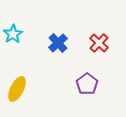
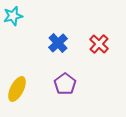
cyan star: moved 18 px up; rotated 18 degrees clockwise
red cross: moved 1 px down
purple pentagon: moved 22 px left
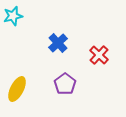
red cross: moved 11 px down
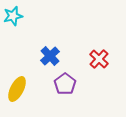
blue cross: moved 8 px left, 13 px down
red cross: moved 4 px down
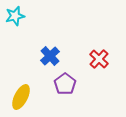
cyan star: moved 2 px right
yellow ellipse: moved 4 px right, 8 px down
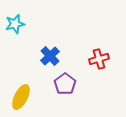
cyan star: moved 8 px down
red cross: rotated 30 degrees clockwise
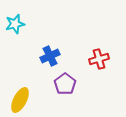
blue cross: rotated 18 degrees clockwise
yellow ellipse: moved 1 px left, 3 px down
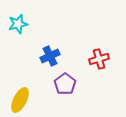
cyan star: moved 3 px right
